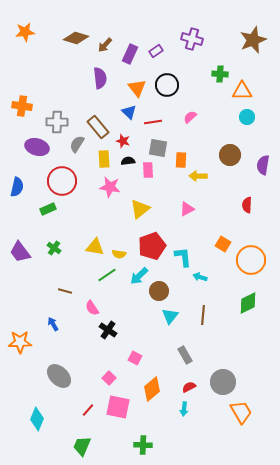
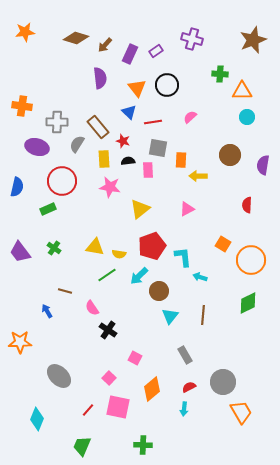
blue arrow at (53, 324): moved 6 px left, 13 px up
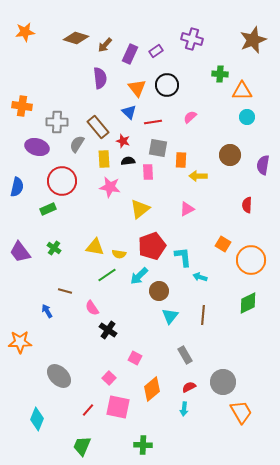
pink rectangle at (148, 170): moved 2 px down
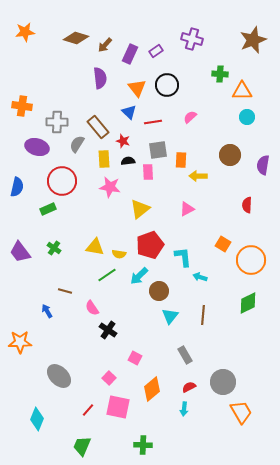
gray square at (158, 148): moved 2 px down; rotated 18 degrees counterclockwise
red pentagon at (152, 246): moved 2 px left, 1 px up
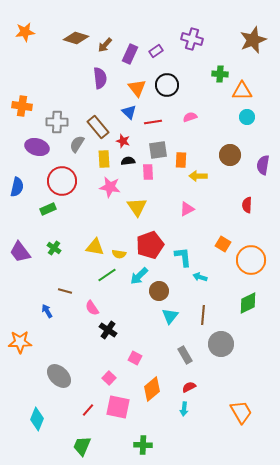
pink semicircle at (190, 117): rotated 24 degrees clockwise
yellow triangle at (140, 209): moved 3 px left, 2 px up; rotated 25 degrees counterclockwise
gray circle at (223, 382): moved 2 px left, 38 px up
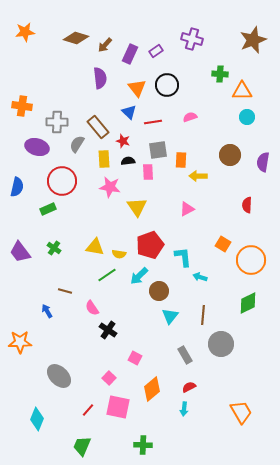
purple semicircle at (263, 165): moved 3 px up
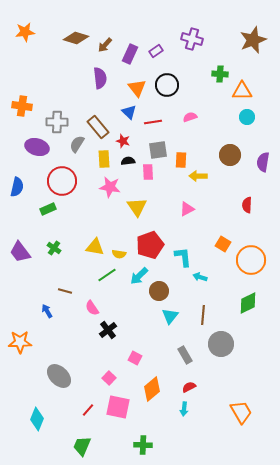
black cross at (108, 330): rotated 18 degrees clockwise
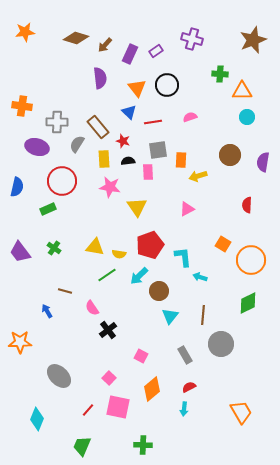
yellow arrow at (198, 176): rotated 18 degrees counterclockwise
pink square at (135, 358): moved 6 px right, 2 px up
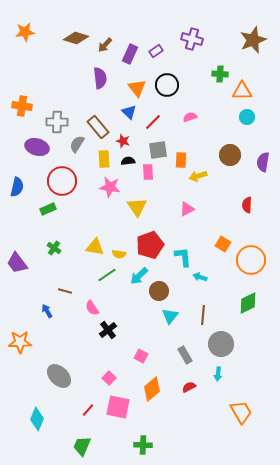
red line at (153, 122): rotated 36 degrees counterclockwise
purple trapezoid at (20, 252): moved 3 px left, 11 px down
cyan arrow at (184, 409): moved 34 px right, 35 px up
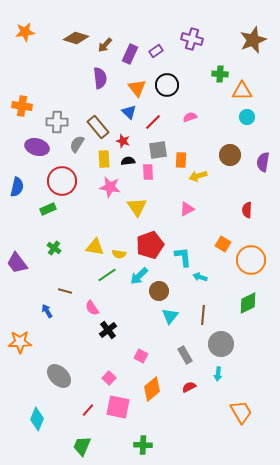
red semicircle at (247, 205): moved 5 px down
